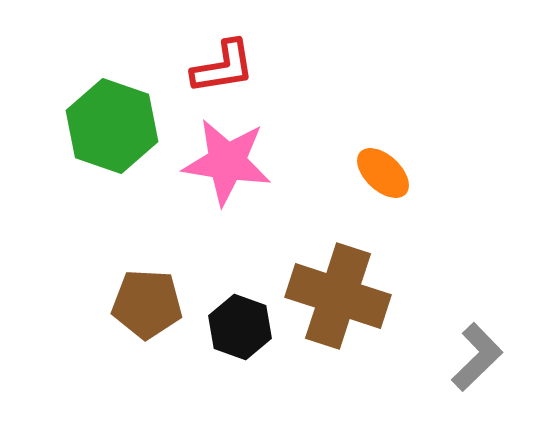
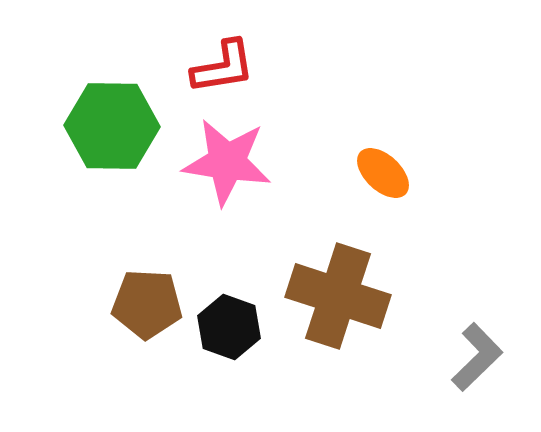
green hexagon: rotated 18 degrees counterclockwise
black hexagon: moved 11 px left
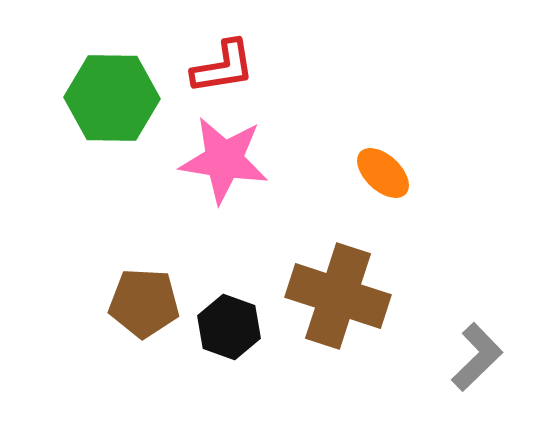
green hexagon: moved 28 px up
pink star: moved 3 px left, 2 px up
brown pentagon: moved 3 px left, 1 px up
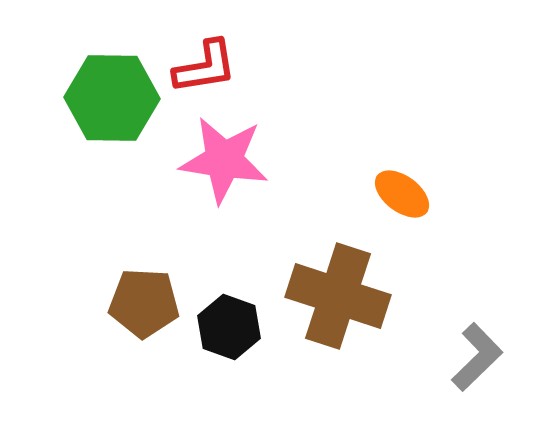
red L-shape: moved 18 px left
orange ellipse: moved 19 px right, 21 px down; rotated 6 degrees counterclockwise
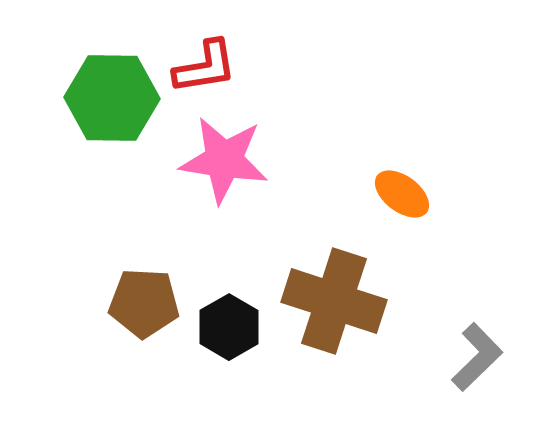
brown cross: moved 4 px left, 5 px down
black hexagon: rotated 10 degrees clockwise
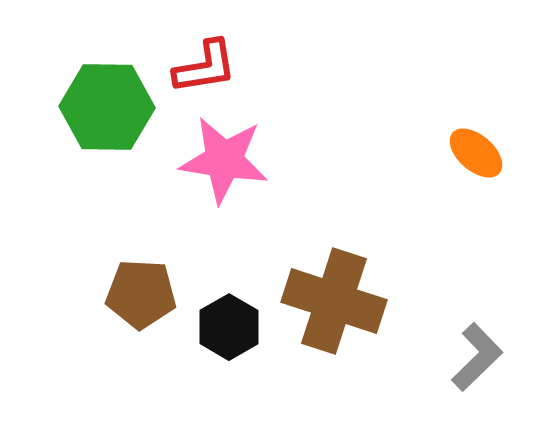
green hexagon: moved 5 px left, 9 px down
orange ellipse: moved 74 px right, 41 px up; rotated 4 degrees clockwise
brown pentagon: moved 3 px left, 9 px up
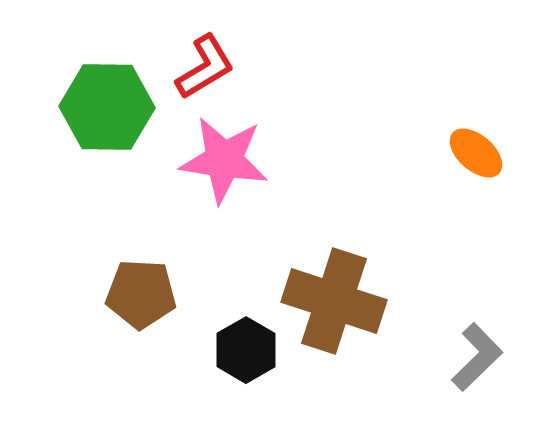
red L-shape: rotated 22 degrees counterclockwise
black hexagon: moved 17 px right, 23 px down
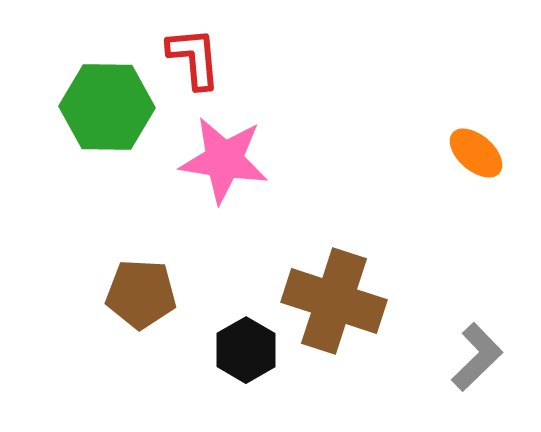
red L-shape: moved 11 px left, 9 px up; rotated 64 degrees counterclockwise
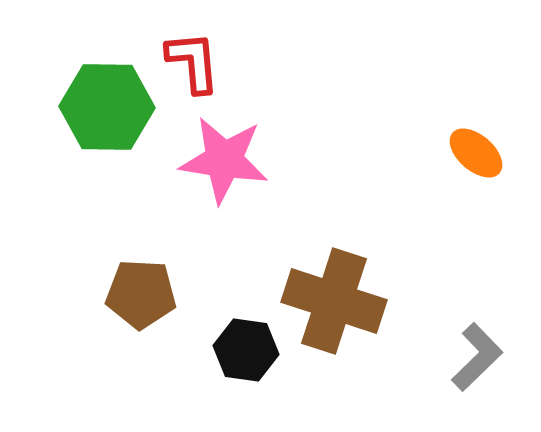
red L-shape: moved 1 px left, 4 px down
black hexagon: rotated 22 degrees counterclockwise
